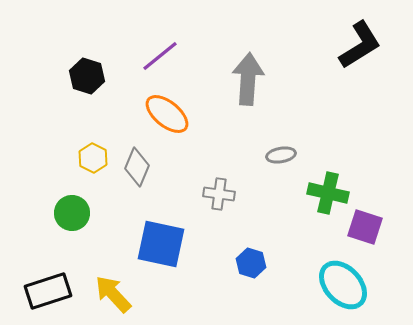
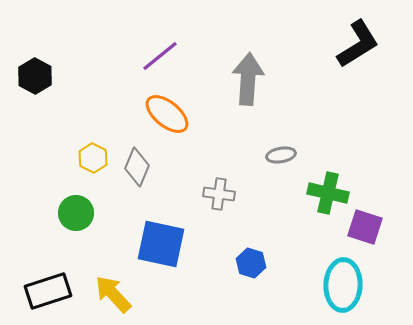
black L-shape: moved 2 px left, 1 px up
black hexagon: moved 52 px left; rotated 12 degrees clockwise
green circle: moved 4 px right
cyan ellipse: rotated 45 degrees clockwise
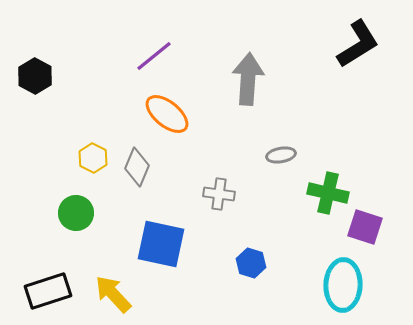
purple line: moved 6 px left
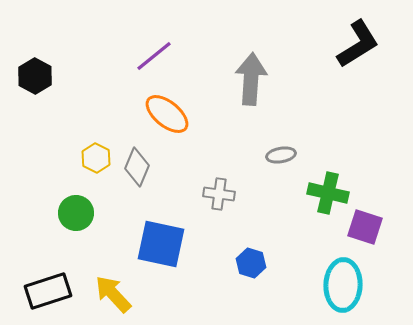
gray arrow: moved 3 px right
yellow hexagon: moved 3 px right
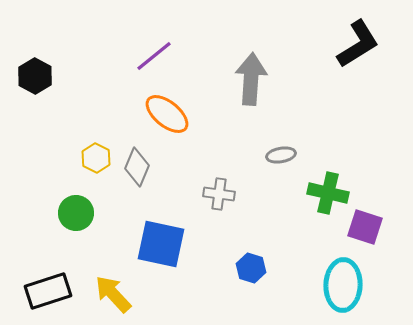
blue hexagon: moved 5 px down
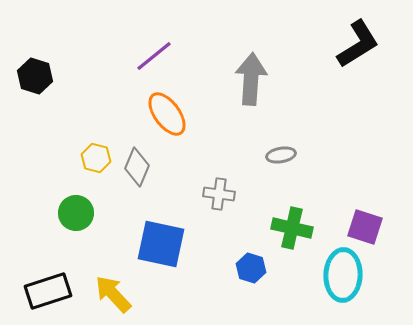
black hexagon: rotated 12 degrees counterclockwise
orange ellipse: rotated 15 degrees clockwise
yellow hexagon: rotated 12 degrees counterclockwise
green cross: moved 36 px left, 35 px down
cyan ellipse: moved 10 px up
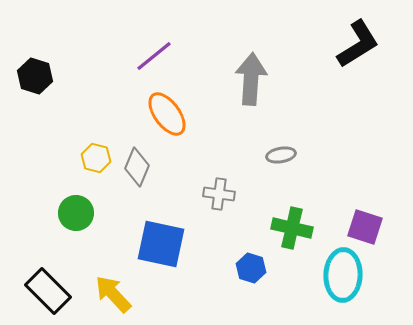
black rectangle: rotated 63 degrees clockwise
